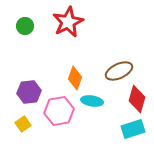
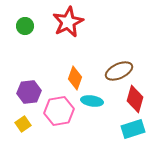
red diamond: moved 2 px left
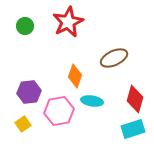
brown ellipse: moved 5 px left, 13 px up
orange diamond: moved 2 px up
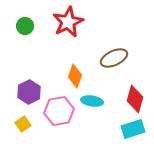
purple hexagon: rotated 20 degrees counterclockwise
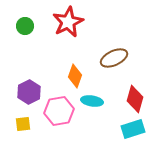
yellow square: rotated 28 degrees clockwise
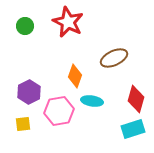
red star: rotated 20 degrees counterclockwise
red diamond: moved 1 px right
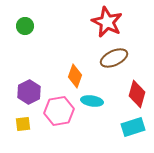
red star: moved 39 px right
red diamond: moved 1 px right, 5 px up
cyan rectangle: moved 2 px up
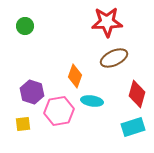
red star: rotated 28 degrees counterclockwise
purple hexagon: moved 3 px right; rotated 15 degrees counterclockwise
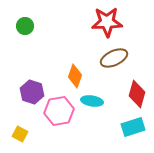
yellow square: moved 3 px left, 10 px down; rotated 35 degrees clockwise
